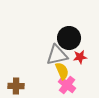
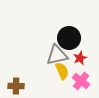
red star: moved 1 px down; rotated 16 degrees counterclockwise
pink cross: moved 14 px right, 4 px up
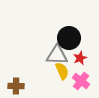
gray triangle: rotated 15 degrees clockwise
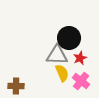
yellow semicircle: moved 2 px down
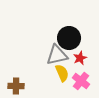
gray triangle: rotated 15 degrees counterclockwise
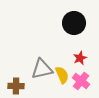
black circle: moved 5 px right, 15 px up
gray triangle: moved 15 px left, 14 px down
yellow semicircle: moved 2 px down
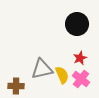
black circle: moved 3 px right, 1 px down
pink cross: moved 2 px up
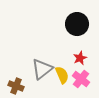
gray triangle: rotated 25 degrees counterclockwise
brown cross: rotated 21 degrees clockwise
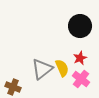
black circle: moved 3 px right, 2 px down
yellow semicircle: moved 7 px up
brown cross: moved 3 px left, 1 px down
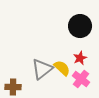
yellow semicircle: rotated 24 degrees counterclockwise
brown cross: rotated 21 degrees counterclockwise
